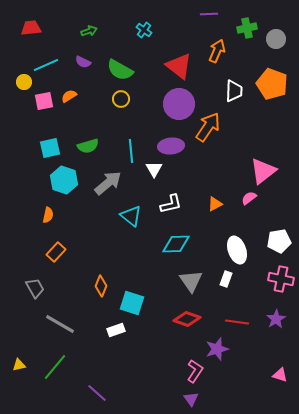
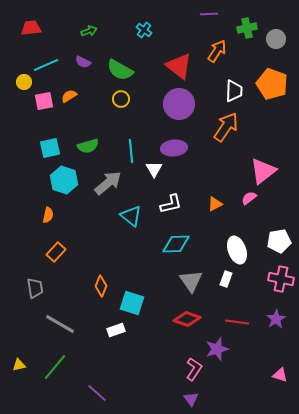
orange arrow at (217, 51): rotated 10 degrees clockwise
orange arrow at (208, 127): moved 18 px right
purple ellipse at (171, 146): moved 3 px right, 2 px down
gray trapezoid at (35, 288): rotated 20 degrees clockwise
pink L-shape at (195, 371): moved 1 px left, 2 px up
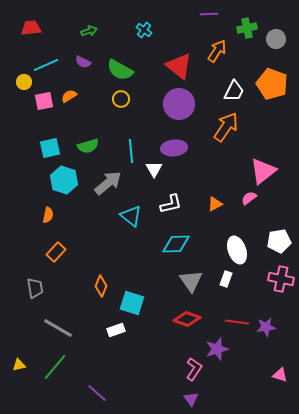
white trapezoid at (234, 91): rotated 25 degrees clockwise
purple star at (276, 319): moved 10 px left, 8 px down; rotated 24 degrees clockwise
gray line at (60, 324): moved 2 px left, 4 px down
